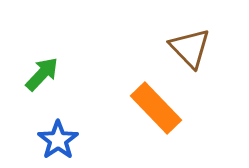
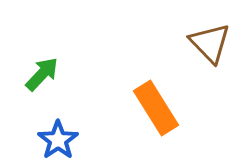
brown triangle: moved 20 px right, 5 px up
orange rectangle: rotated 12 degrees clockwise
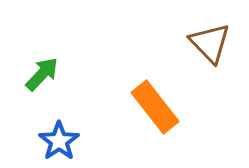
orange rectangle: moved 1 px left, 1 px up; rotated 6 degrees counterclockwise
blue star: moved 1 px right, 1 px down
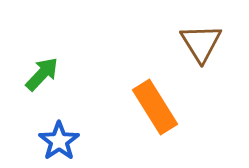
brown triangle: moved 9 px left; rotated 12 degrees clockwise
orange rectangle: rotated 6 degrees clockwise
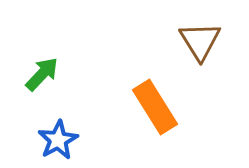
brown triangle: moved 1 px left, 2 px up
blue star: moved 1 px left, 1 px up; rotated 6 degrees clockwise
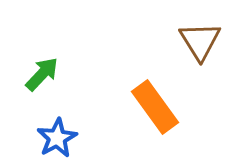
orange rectangle: rotated 4 degrees counterclockwise
blue star: moved 1 px left, 2 px up
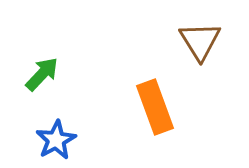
orange rectangle: rotated 16 degrees clockwise
blue star: moved 1 px left, 2 px down
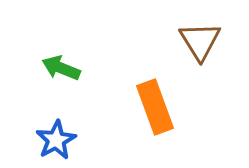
green arrow: moved 19 px right, 6 px up; rotated 111 degrees counterclockwise
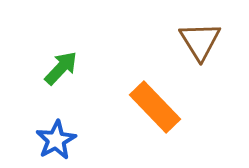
green arrow: rotated 111 degrees clockwise
orange rectangle: rotated 24 degrees counterclockwise
